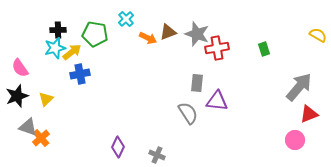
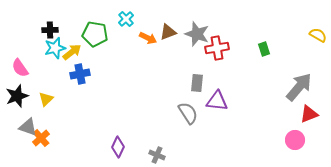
black cross: moved 8 px left
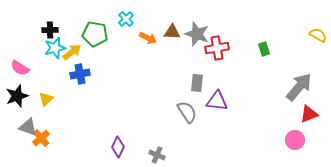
brown triangle: moved 4 px right; rotated 24 degrees clockwise
pink semicircle: rotated 24 degrees counterclockwise
gray semicircle: moved 1 px left, 1 px up
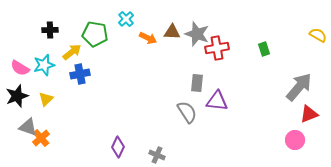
cyan star: moved 11 px left, 17 px down
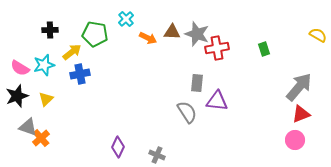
red triangle: moved 8 px left
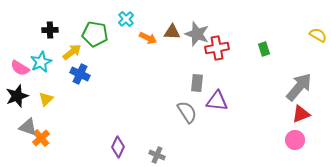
cyan star: moved 3 px left, 3 px up; rotated 10 degrees counterclockwise
blue cross: rotated 36 degrees clockwise
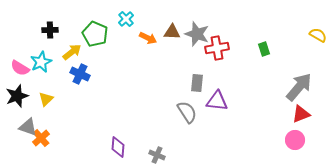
green pentagon: rotated 15 degrees clockwise
purple diamond: rotated 20 degrees counterclockwise
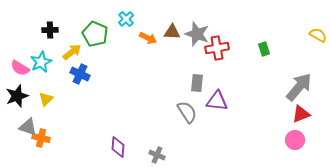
orange cross: rotated 36 degrees counterclockwise
